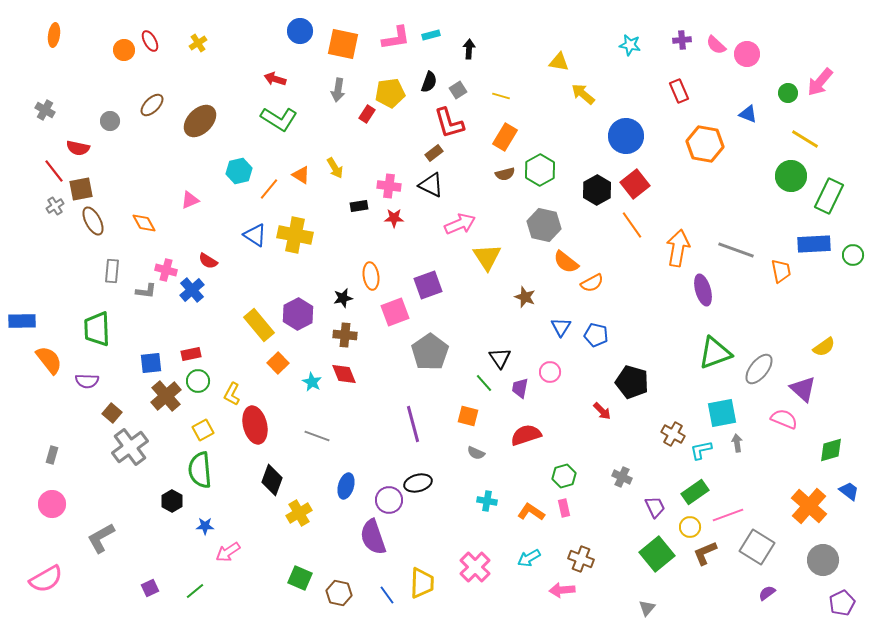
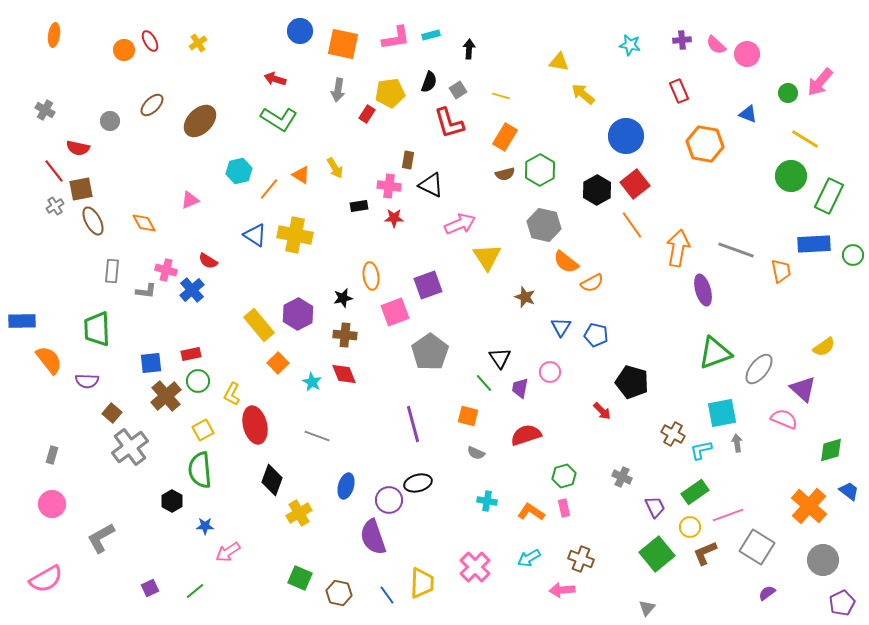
brown rectangle at (434, 153): moved 26 px left, 7 px down; rotated 42 degrees counterclockwise
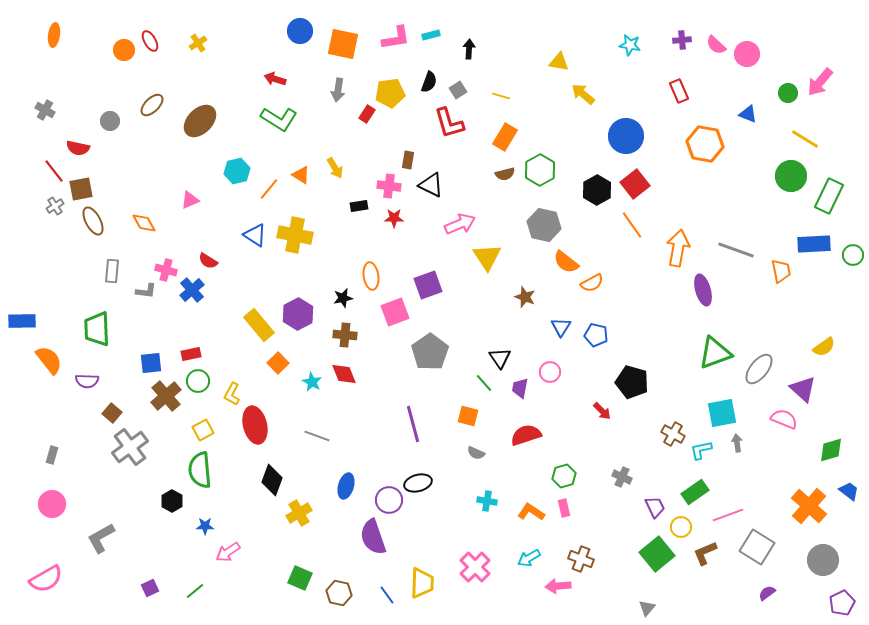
cyan hexagon at (239, 171): moved 2 px left
yellow circle at (690, 527): moved 9 px left
pink arrow at (562, 590): moved 4 px left, 4 px up
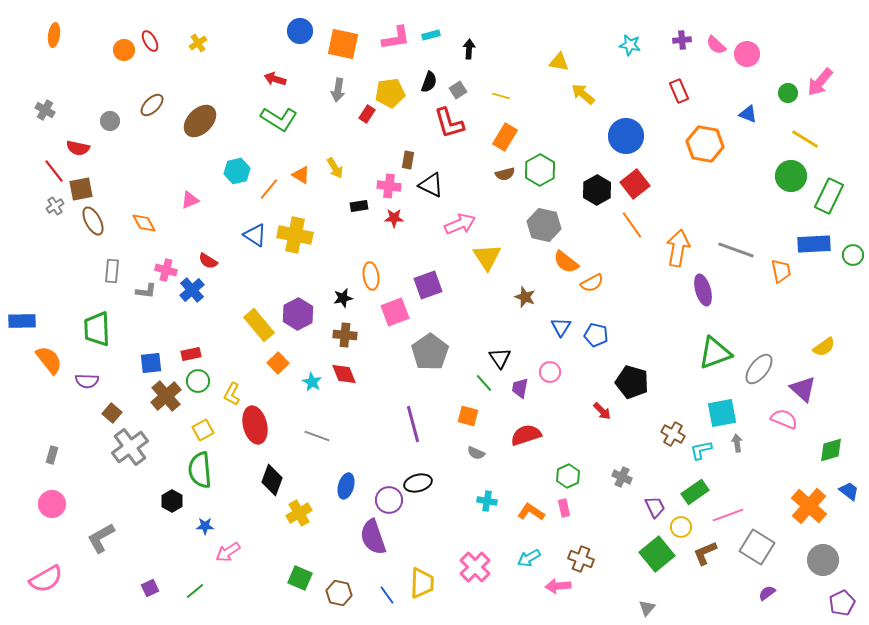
green hexagon at (564, 476): moved 4 px right; rotated 10 degrees counterclockwise
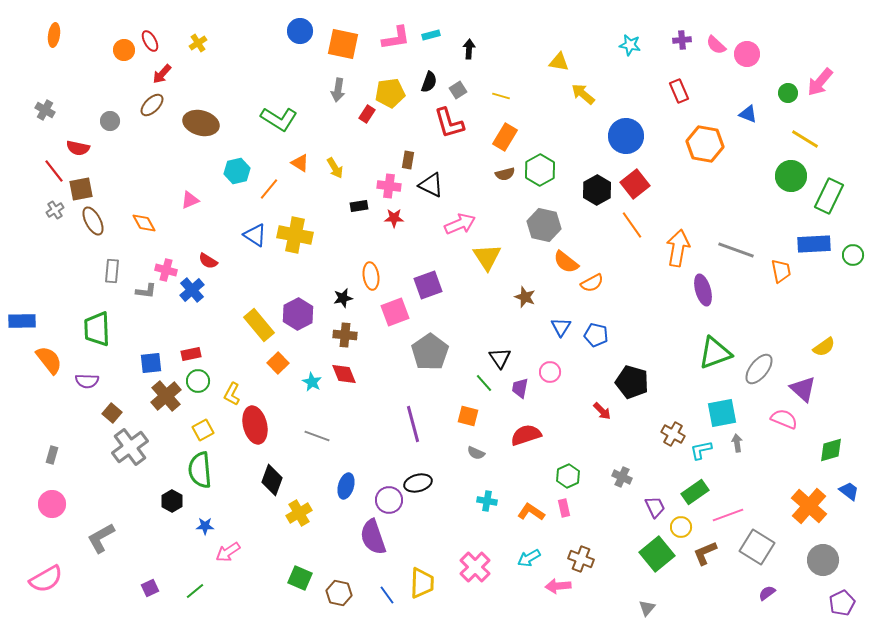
red arrow at (275, 79): moved 113 px left, 5 px up; rotated 65 degrees counterclockwise
brown ellipse at (200, 121): moved 1 px right, 2 px down; rotated 60 degrees clockwise
orange triangle at (301, 175): moved 1 px left, 12 px up
gray cross at (55, 206): moved 4 px down
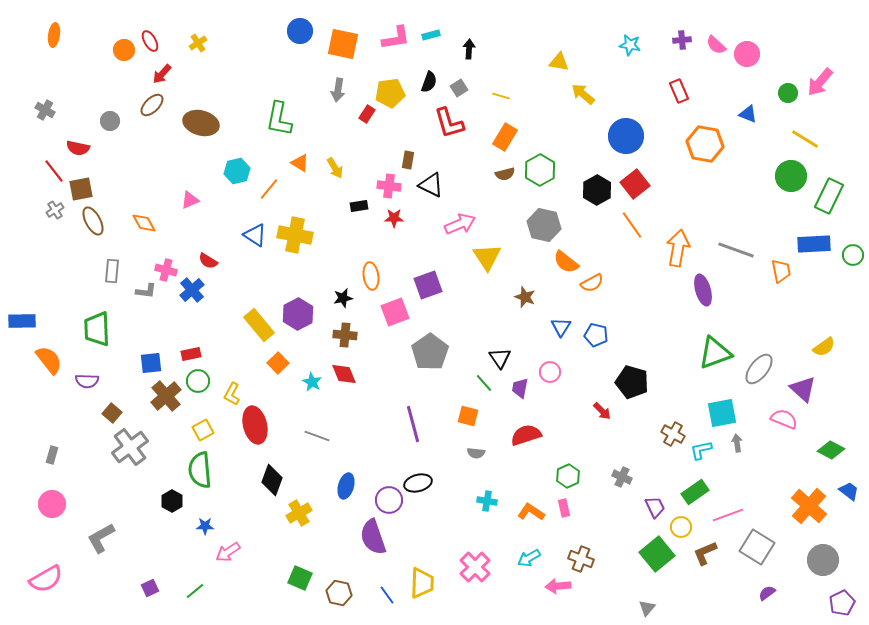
gray square at (458, 90): moved 1 px right, 2 px up
green L-shape at (279, 119): rotated 69 degrees clockwise
green diamond at (831, 450): rotated 44 degrees clockwise
gray semicircle at (476, 453): rotated 18 degrees counterclockwise
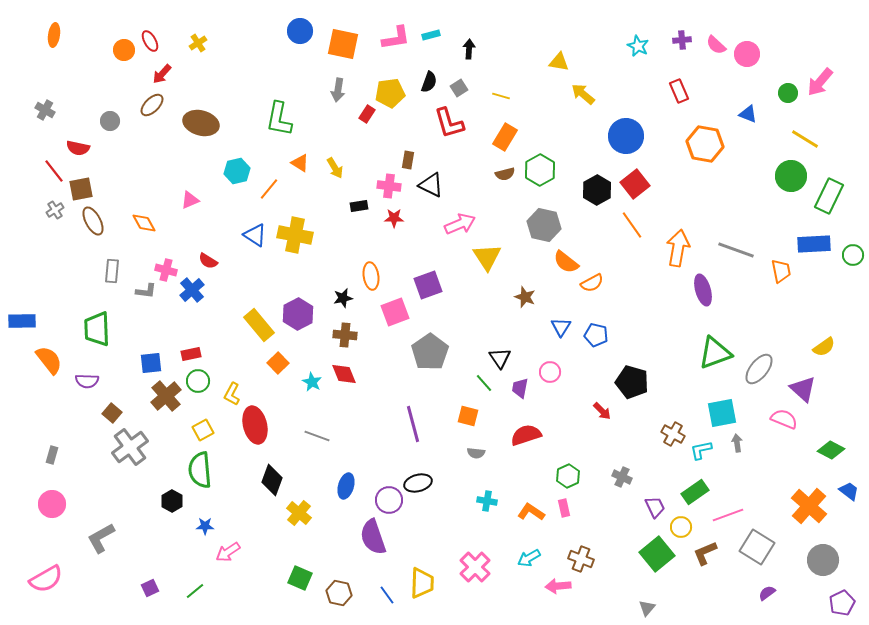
cyan star at (630, 45): moved 8 px right, 1 px down; rotated 15 degrees clockwise
yellow cross at (299, 513): rotated 20 degrees counterclockwise
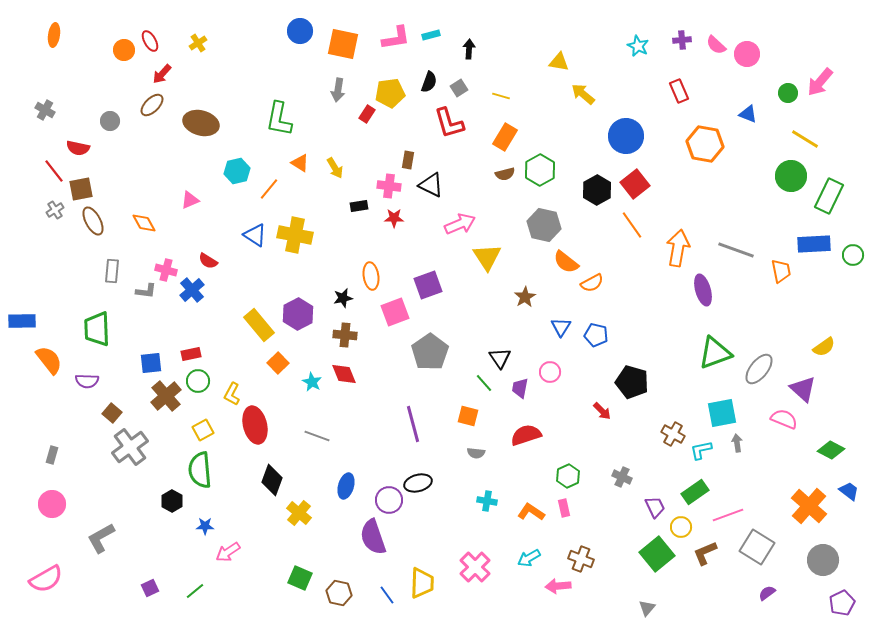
brown star at (525, 297): rotated 20 degrees clockwise
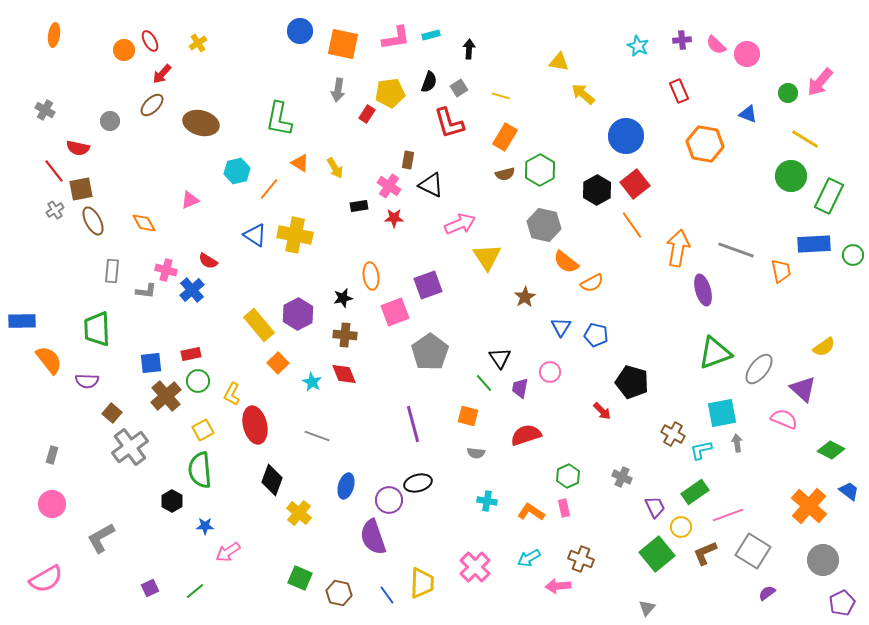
pink cross at (389, 186): rotated 25 degrees clockwise
gray square at (757, 547): moved 4 px left, 4 px down
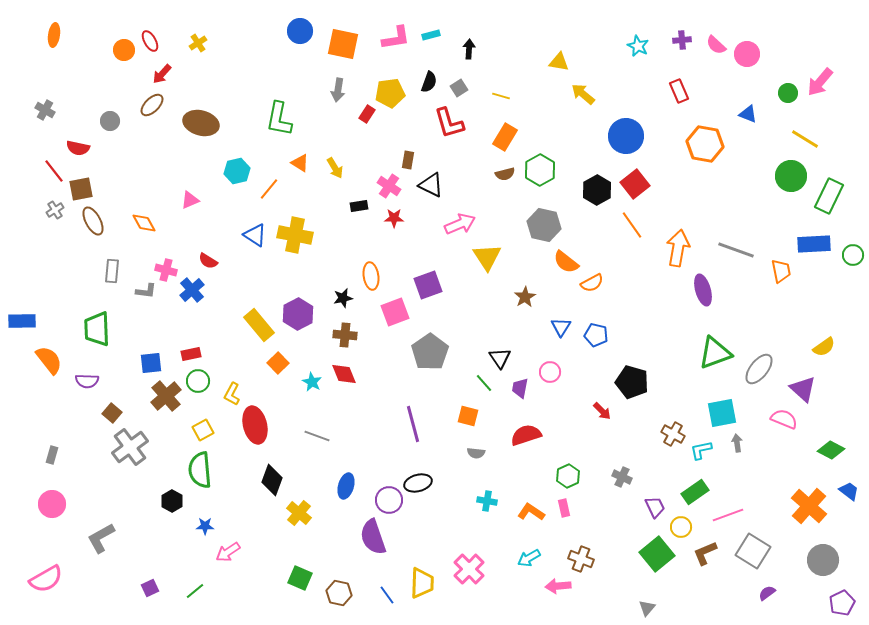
pink cross at (475, 567): moved 6 px left, 2 px down
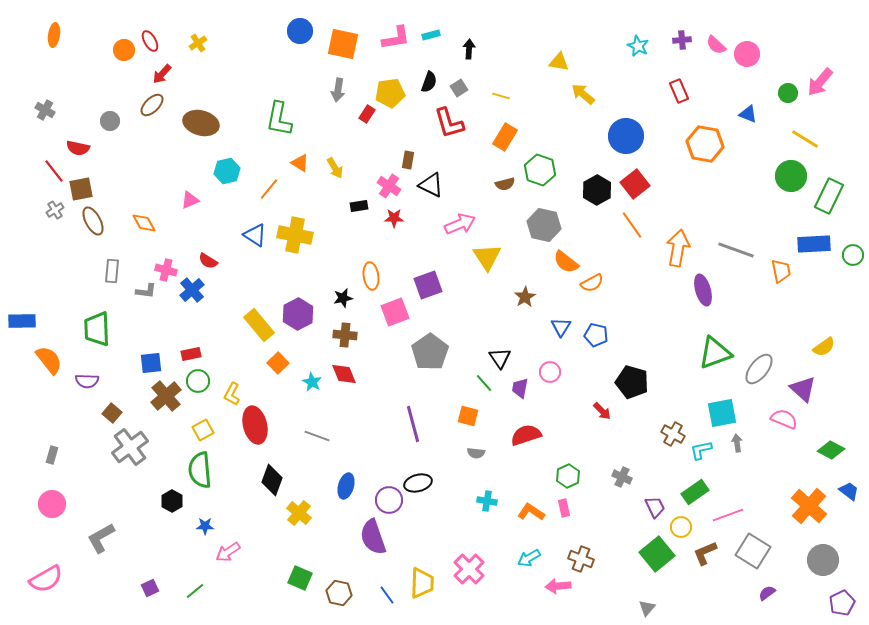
green hexagon at (540, 170): rotated 12 degrees counterclockwise
cyan hexagon at (237, 171): moved 10 px left
brown semicircle at (505, 174): moved 10 px down
